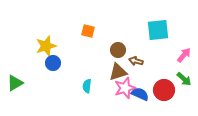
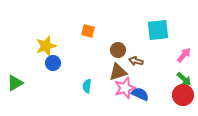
red circle: moved 19 px right, 5 px down
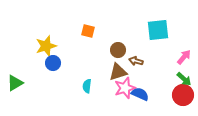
pink arrow: moved 2 px down
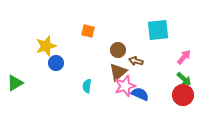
blue circle: moved 3 px right
brown triangle: rotated 24 degrees counterclockwise
pink star: moved 2 px up
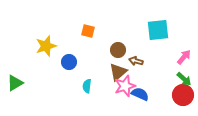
blue circle: moved 13 px right, 1 px up
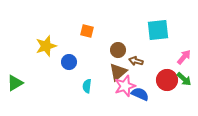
orange square: moved 1 px left
red circle: moved 16 px left, 15 px up
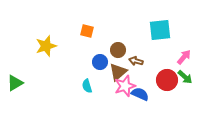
cyan square: moved 2 px right
blue circle: moved 31 px right
green arrow: moved 1 px right, 2 px up
cyan semicircle: rotated 24 degrees counterclockwise
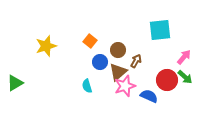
orange square: moved 3 px right, 10 px down; rotated 24 degrees clockwise
brown arrow: rotated 104 degrees clockwise
blue semicircle: moved 9 px right, 2 px down
